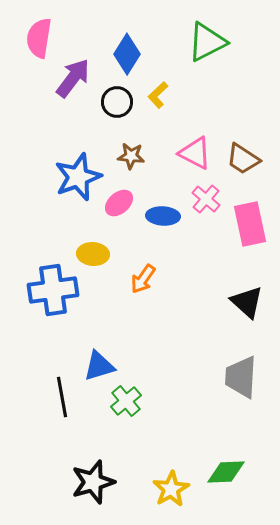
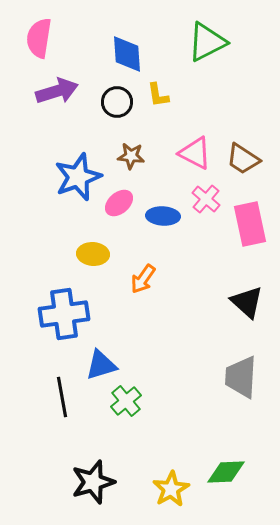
blue diamond: rotated 36 degrees counterclockwise
purple arrow: moved 16 px left, 13 px down; rotated 36 degrees clockwise
yellow L-shape: rotated 56 degrees counterclockwise
blue cross: moved 11 px right, 24 px down
blue triangle: moved 2 px right, 1 px up
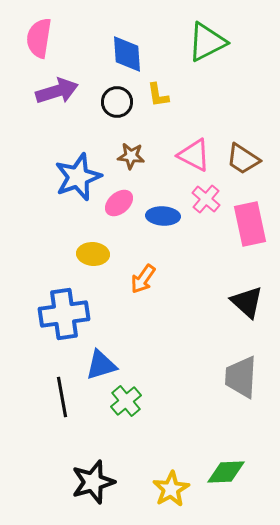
pink triangle: moved 1 px left, 2 px down
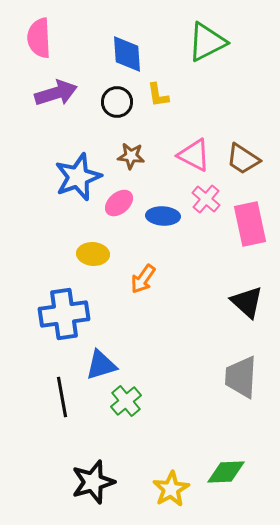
pink semicircle: rotated 12 degrees counterclockwise
purple arrow: moved 1 px left, 2 px down
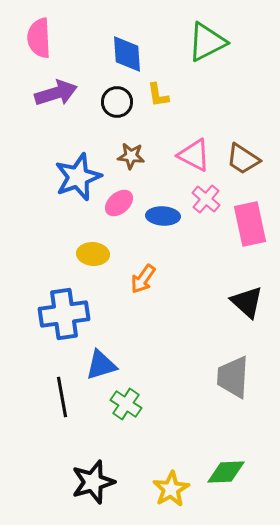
gray trapezoid: moved 8 px left
green cross: moved 3 px down; rotated 16 degrees counterclockwise
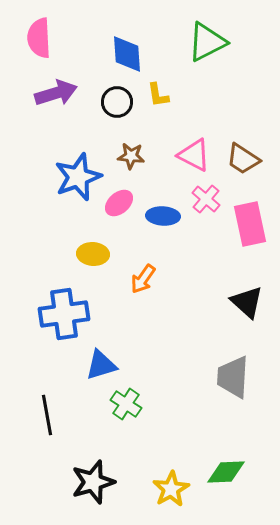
black line: moved 15 px left, 18 px down
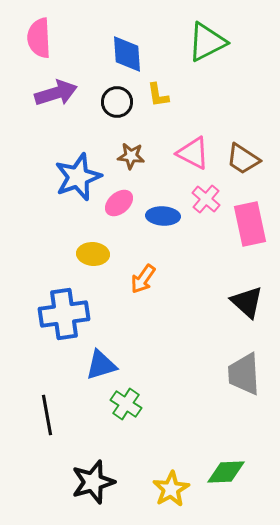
pink triangle: moved 1 px left, 2 px up
gray trapezoid: moved 11 px right, 3 px up; rotated 6 degrees counterclockwise
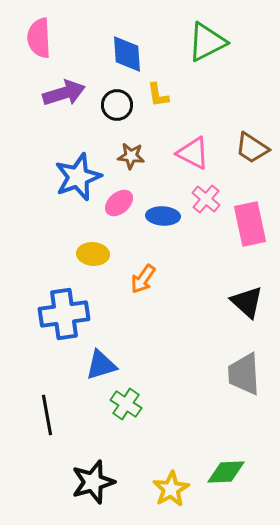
purple arrow: moved 8 px right
black circle: moved 3 px down
brown trapezoid: moved 9 px right, 11 px up
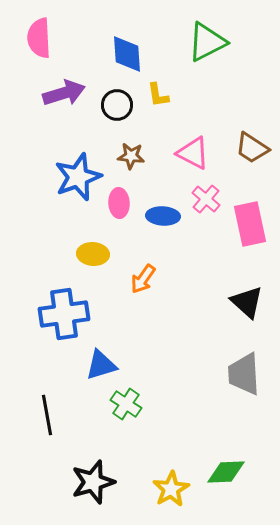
pink ellipse: rotated 52 degrees counterclockwise
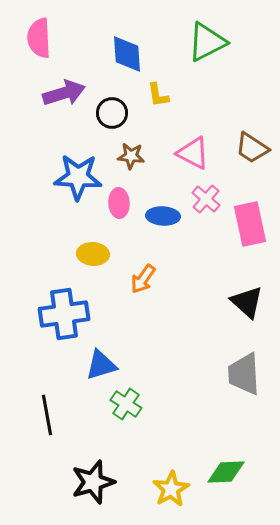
black circle: moved 5 px left, 8 px down
blue star: rotated 24 degrees clockwise
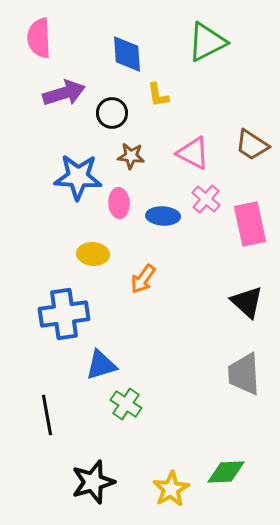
brown trapezoid: moved 3 px up
